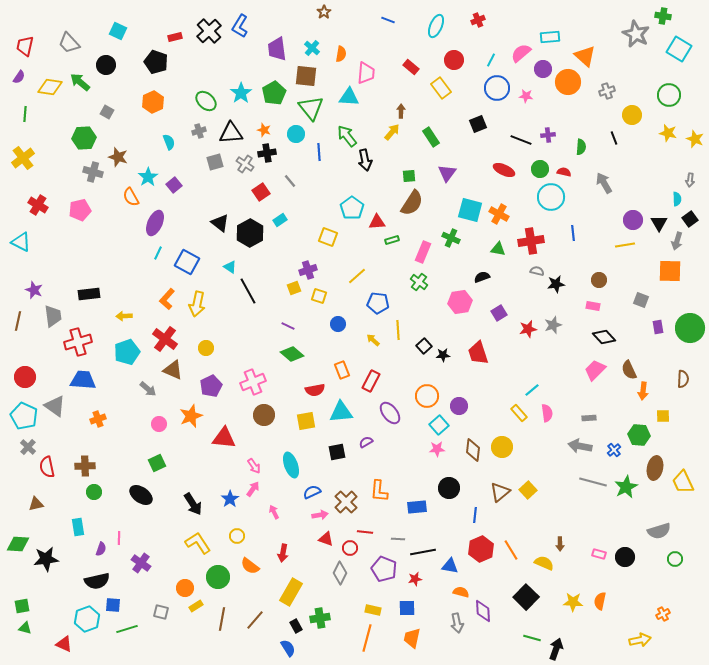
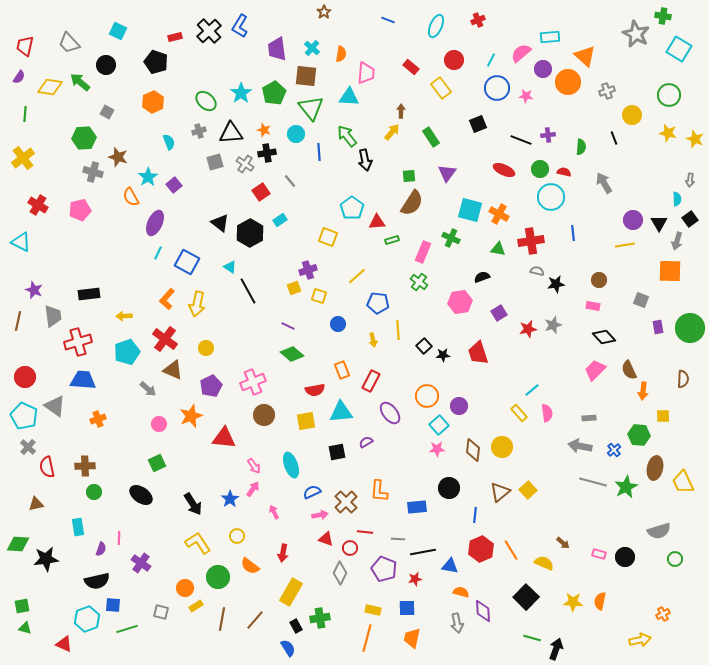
yellow arrow at (373, 340): rotated 144 degrees counterclockwise
brown arrow at (560, 544): moved 3 px right, 1 px up; rotated 48 degrees counterclockwise
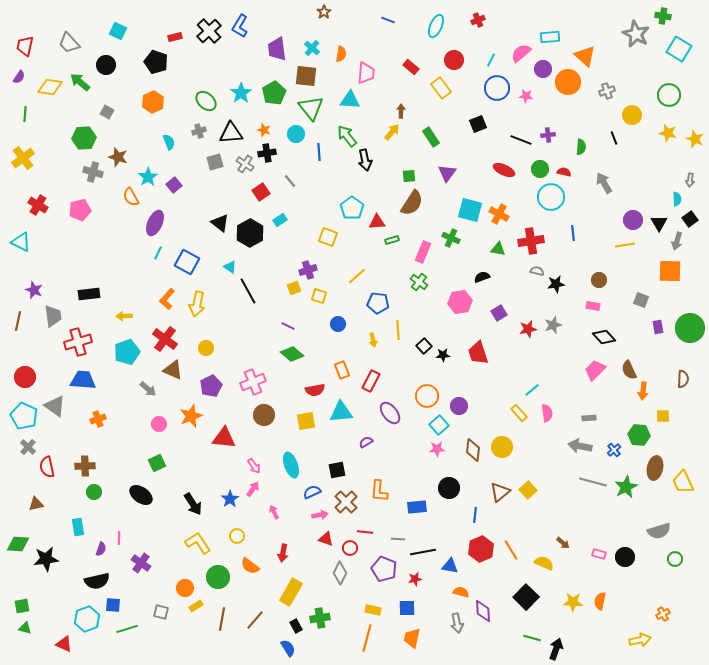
cyan triangle at (349, 97): moved 1 px right, 3 px down
black square at (337, 452): moved 18 px down
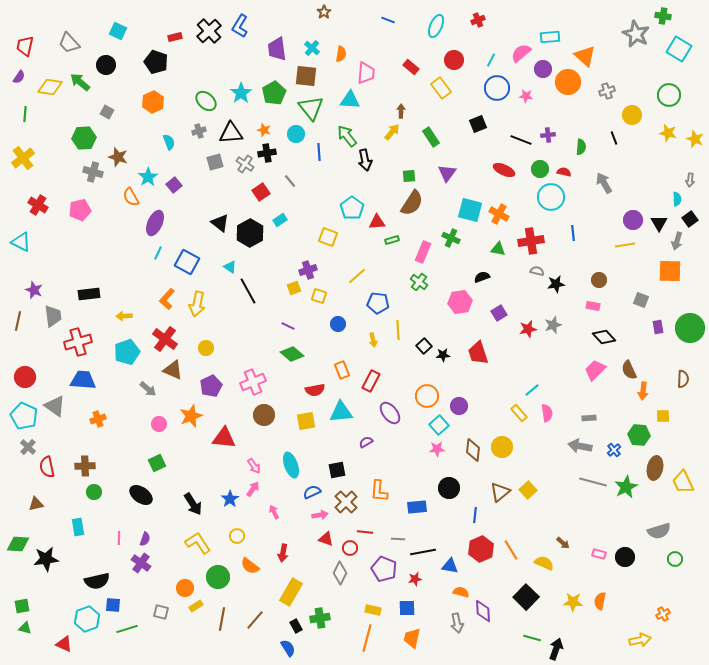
purple semicircle at (101, 549): moved 44 px right, 10 px up
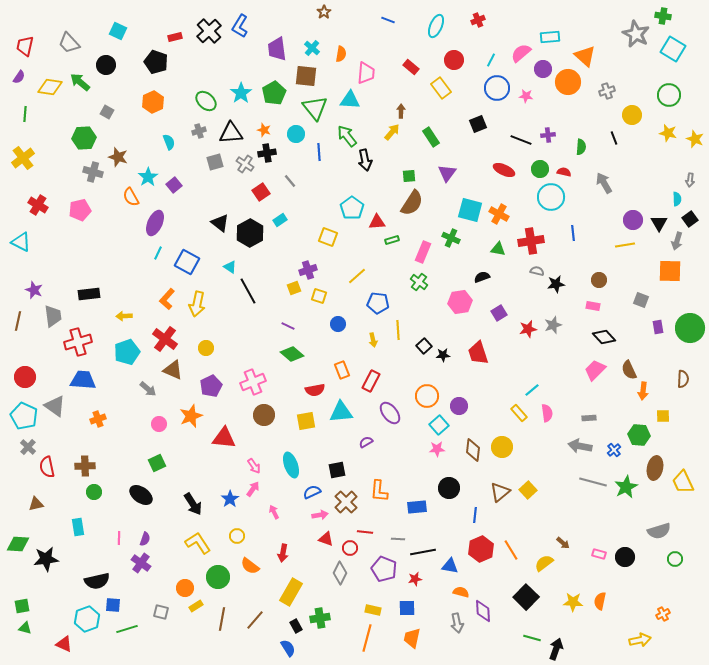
cyan square at (679, 49): moved 6 px left
green triangle at (311, 108): moved 4 px right
yellow semicircle at (544, 563): rotated 60 degrees counterclockwise
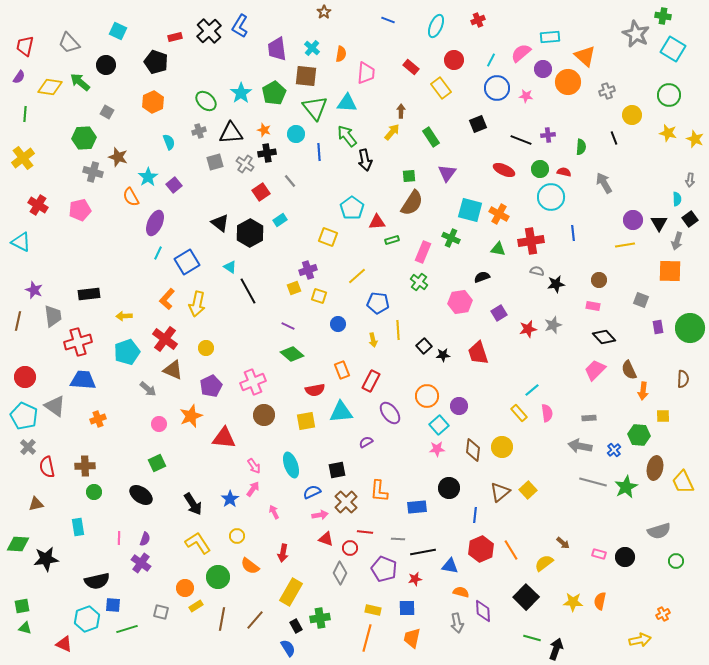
cyan triangle at (350, 100): moved 3 px left, 3 px down
blue square at (187, 262): rotated 30 degrees clockwise
green circle at (675, 559): moved 1 px right, 2 px down
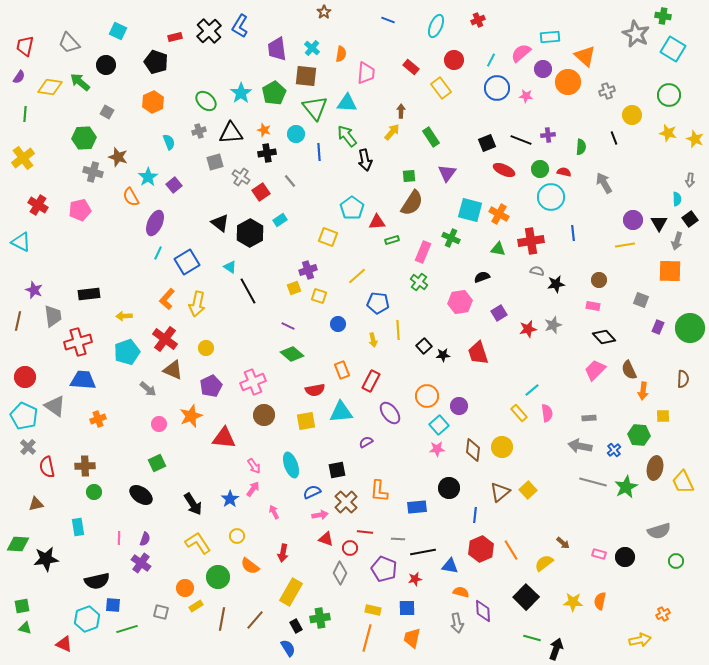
black square at (478, 124): moved 9 px right, 19 px down
gray cross at (245, 164): moved 4 px left, 13 px down
purple rectangle at (658, 327): rotated 32 degrees clockwise
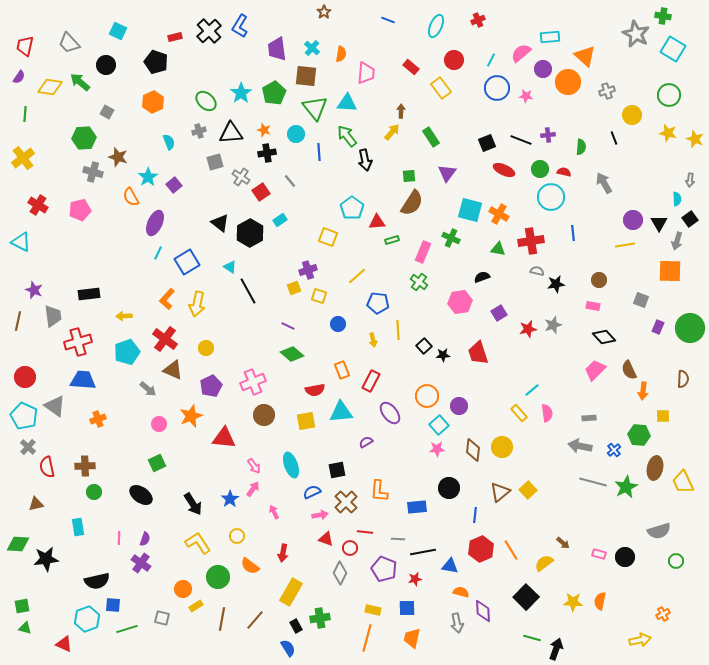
orange circle at (185, 588): moved 2 px left, 1 px down
gray square at (161, 612): moved 1 px right, 6 px down
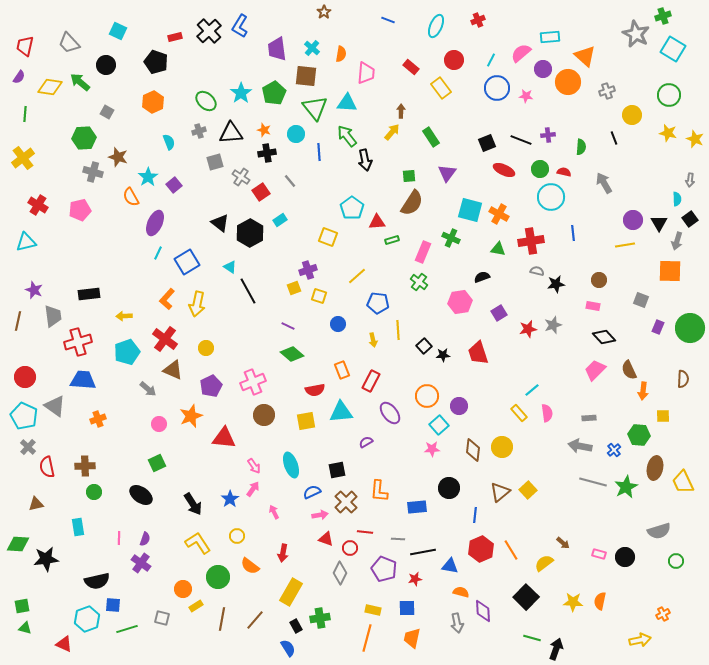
green cross at (663, 16): rotated 28 degrees counterclockwise
cyan triangle at (21, 242): moved 5 px right; rotated 40 degrees counterclockwise
pink star at (437, 449): moved 5 px left
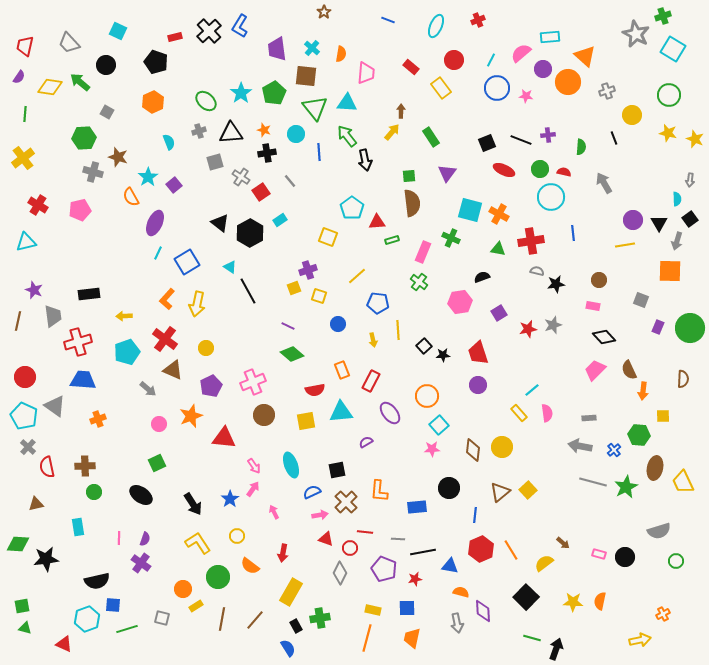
brown semicircle at (412, 203): rotated 40 degrees counterclockwise
purple circle at (459, 406): moved 19 px right, 21 px up
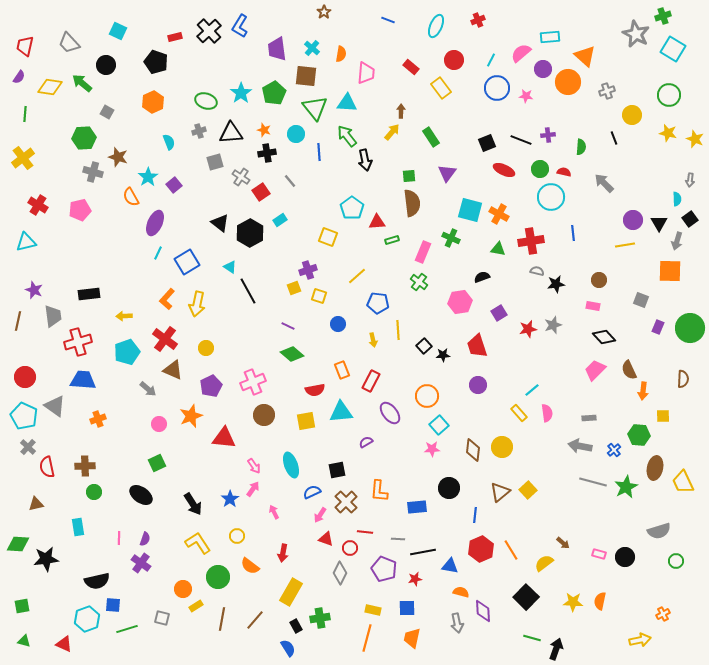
green arrow at (80, 82): moved 2 px right, 1 px down
green ellipse at (206, 101): rotated 25 degrees counterclockwise
gray arrow at (604, 183): rotated 15 degrees counterclockwise
red trapezoid at (478, 353): moved 1 px left, 7 px up
pink arrow at (320, 515): rotated 133 degrees clockwise
green triangle at (25, 628): moved 1 px left, 13 px down
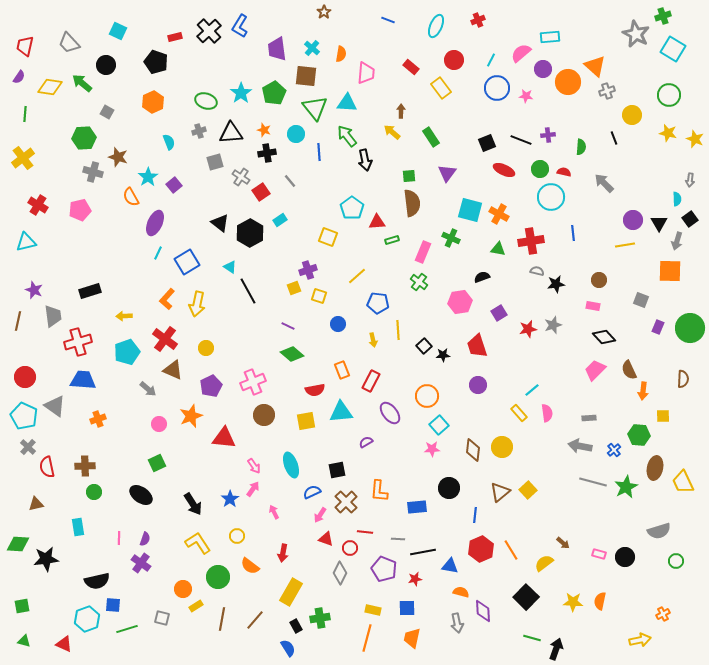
orange triangle at (585, 56): moved 10 px right, 10 px down
yellow arrow at (392, 132): rotated 90 degrees counterclockwise
black rectangle at (89, 294): moved 1 px right, 3 px up; rotated 10 degrees counterclockwise
